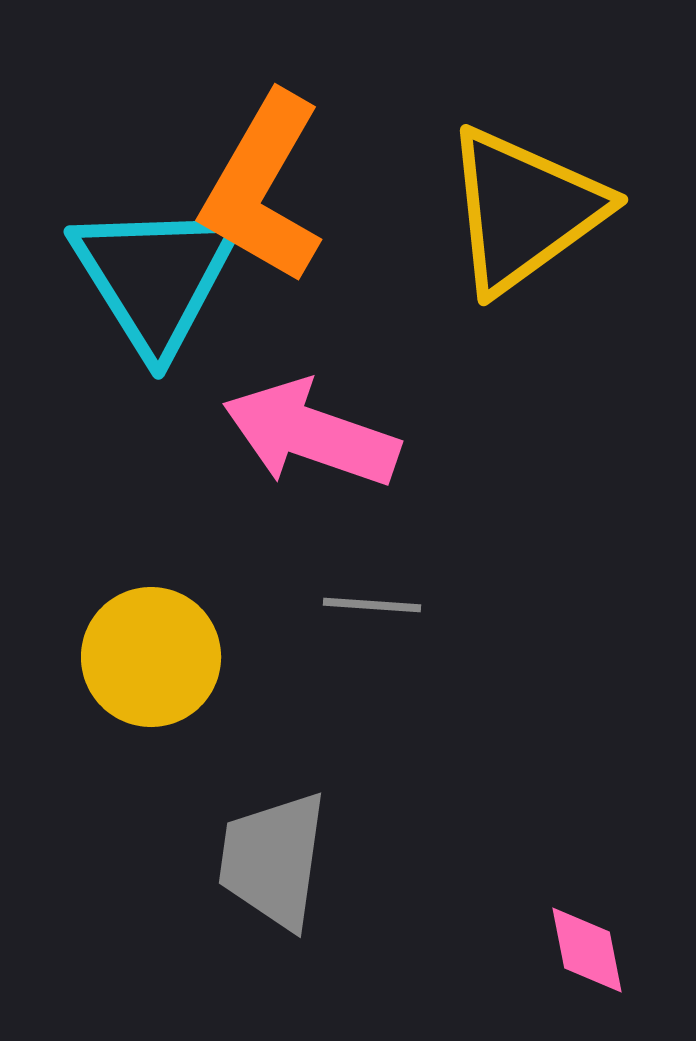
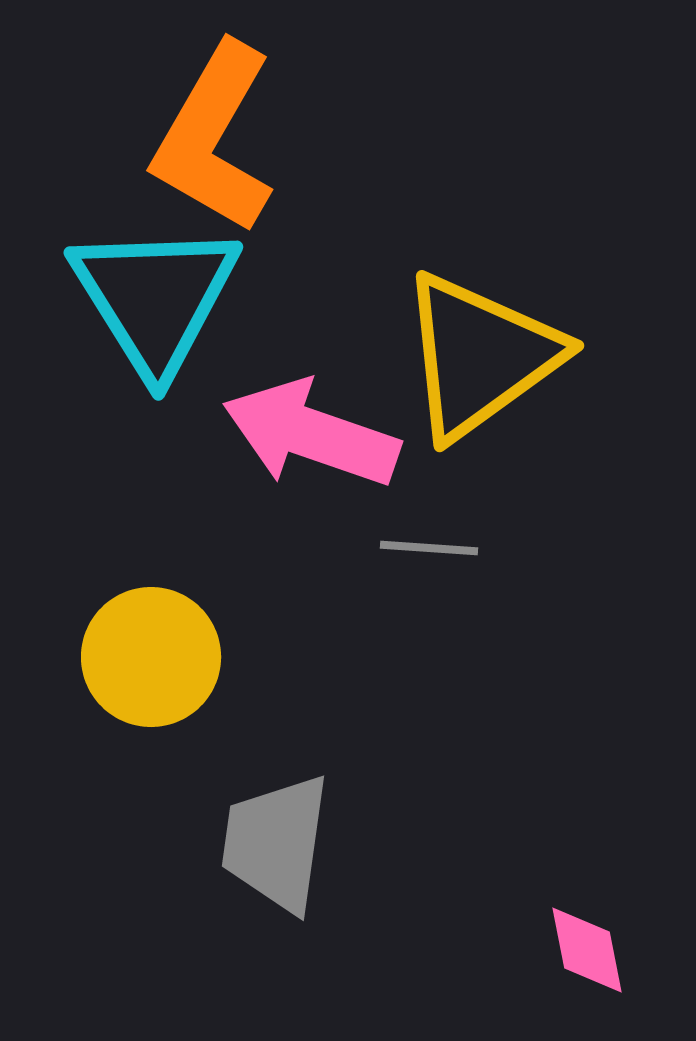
orange L-shape: moved 49 px left, 50 px up
yellow triangle: moved 44 px left, 146 px down
cyan triangle: moved 21 px down
gray line: moved 57 px right, 57 px up
gray trapezoid: moved 3 px right, 17 px up
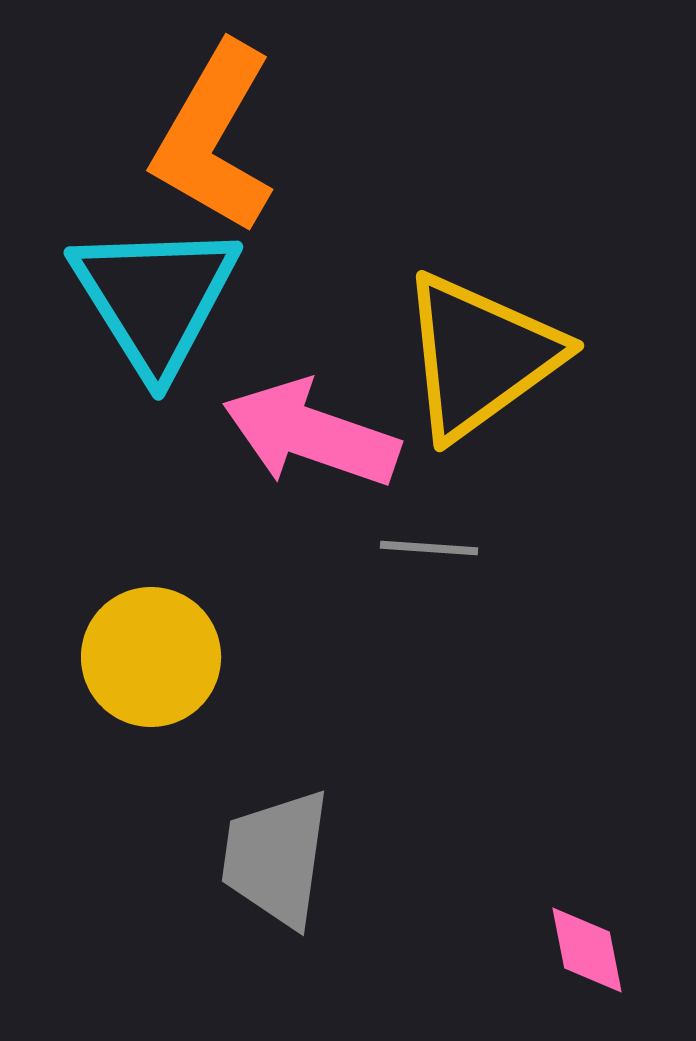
gray trapezoid: moved 15 px down
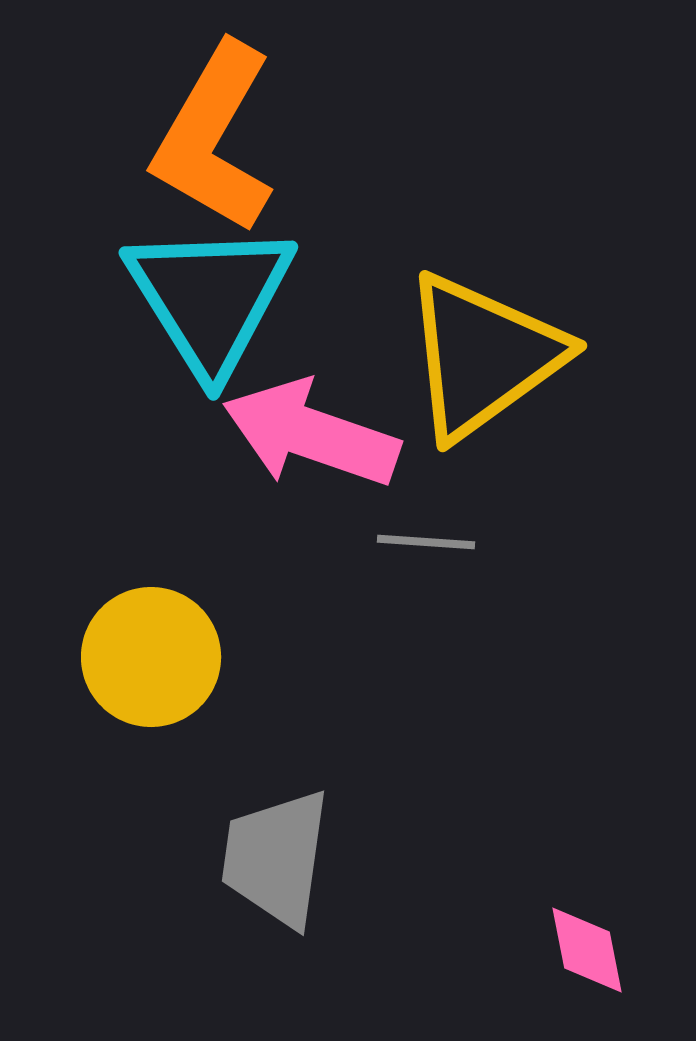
cyan triangle: moved 55 px right
yellow triangle: moved 3 px right
gray line: moved 3 px left, 6 px up
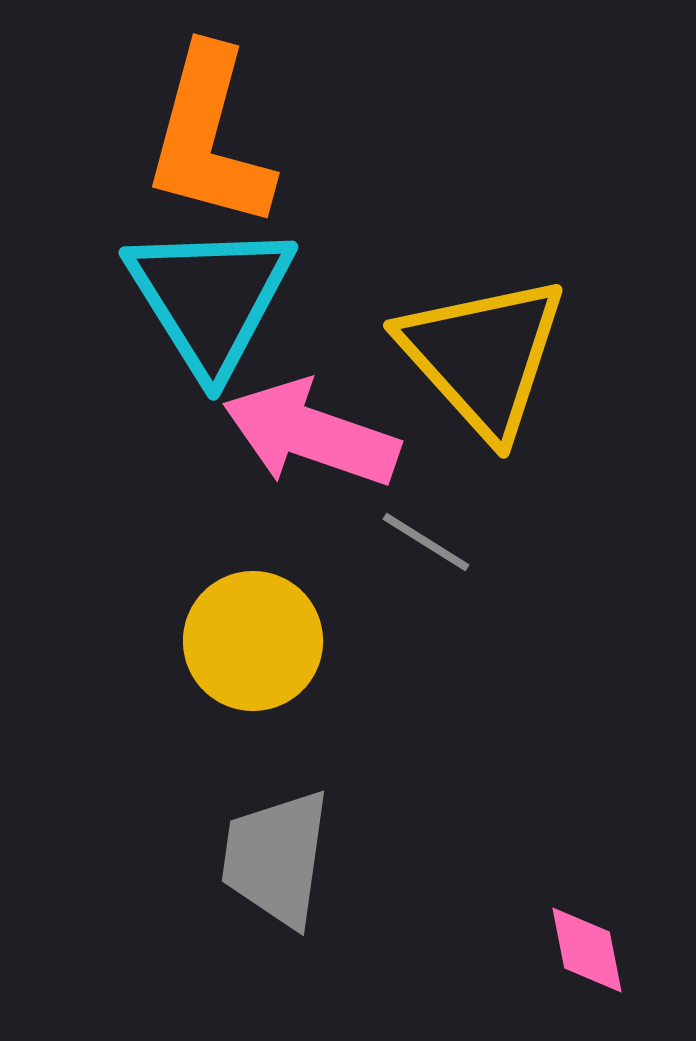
orange L-shape: moved 5 px left; rotated 15 degrees counterclockwise
yellow triangle: rotated 36 degrees counterclockwise
gray line: rotated 28 degrees clockwise
yellow circle: moved 102 px right, 16 px up
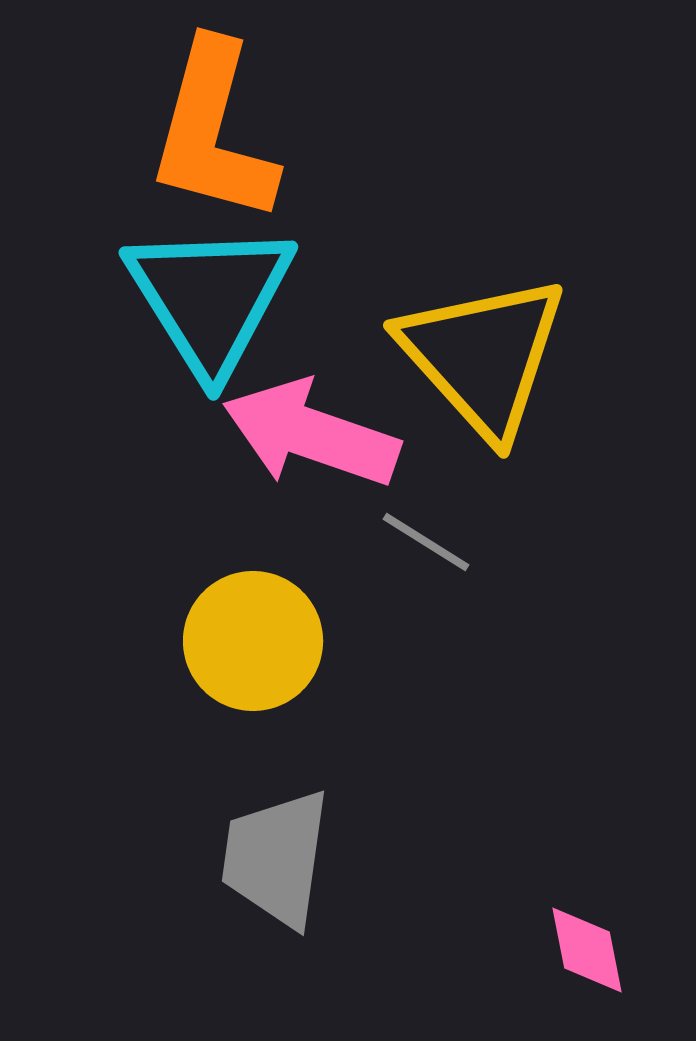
orange L-shape: moved 4 px right, 6 px up
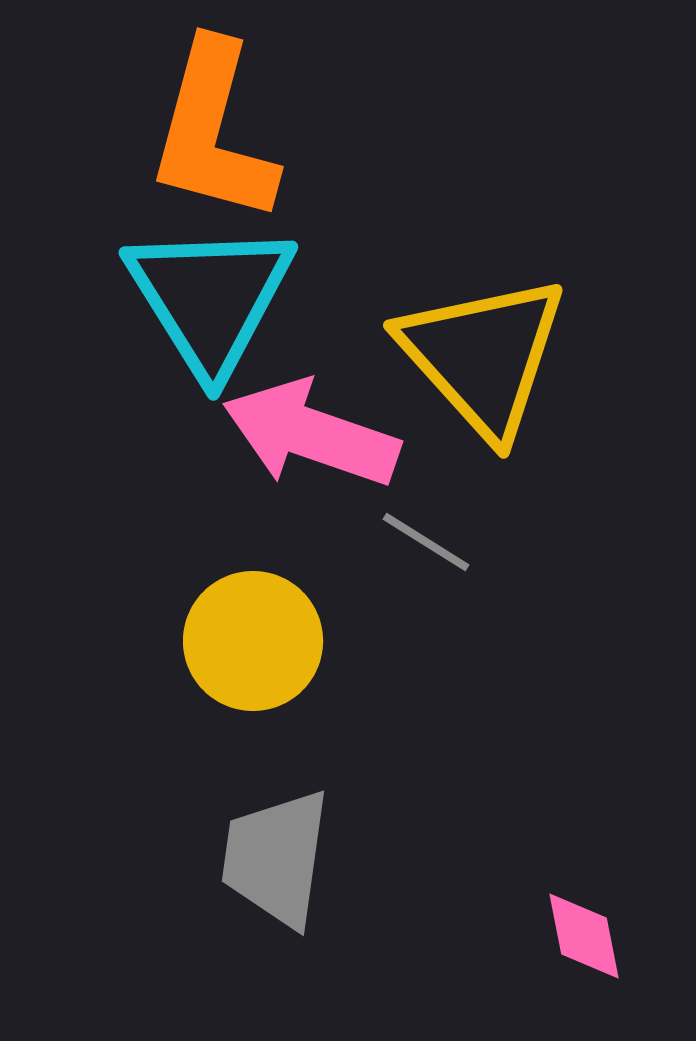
pink diamond: moved 3 px left, 14 px up
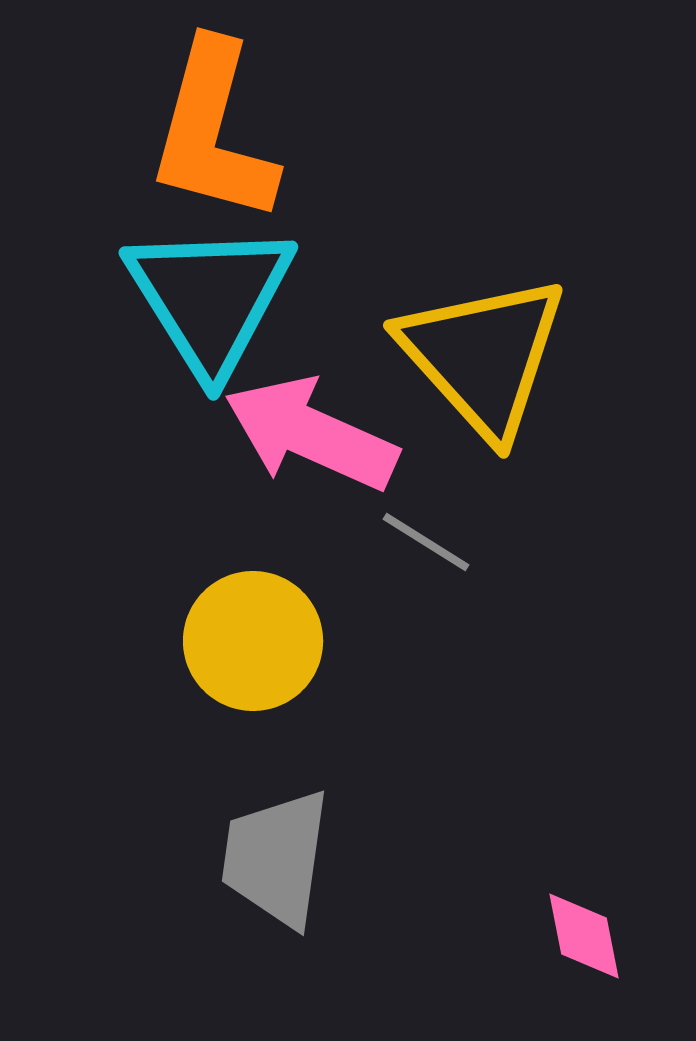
pink arrow: rotated 5 degrees clockwise
